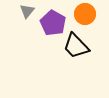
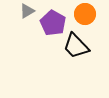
gray triangle: rotated 21 degrees clockwise
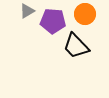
purple pentagon: moved 2 px up; rotated 25 degrees counterclockwise
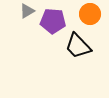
orange circle: moved 5 px right
black trapezoid: moved 2 px right
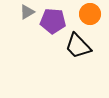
gray triangle: moved 1 px down
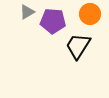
black trapezoid: rotated 76 degrees clockwise
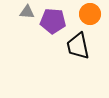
gray triangle: rotated 35 degrees clockwise
black trapezoid: rotated 44 degrees counterclockwise
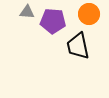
orange circle: moved 1 px left
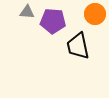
orange circle: moved 6 px right
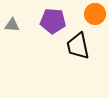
gray triangle: moved 15 px left, 13 px down
